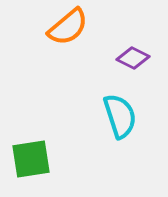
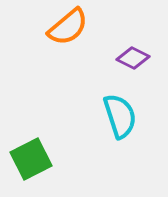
green square: rotated 18 degrees counterclockwise
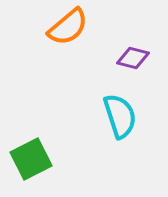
purple diamond: rotated 12 degrees counterclockwise
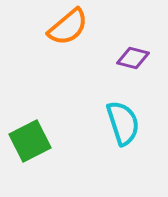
cyan semicircle: moved 3 px right, 7 px down
green square: moved 1 px left, 18 px up
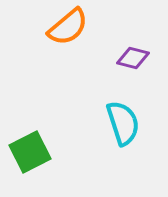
green square: moved 11 px down
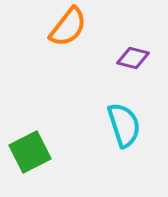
orange semicircle: rotated 12 degrees counterclockwise
cyan semicircle: moved 1 px right, 2 px down
